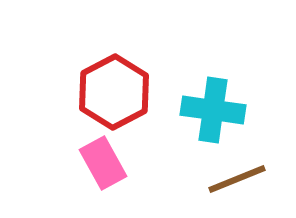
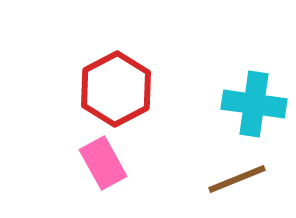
red hexagon: moved 2 px right, 3 px up
cyan cross: moved 41 px right, 6 px up
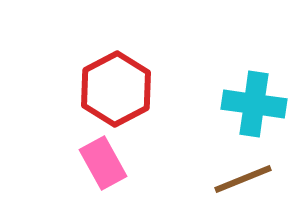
brown line: moved 6 px right
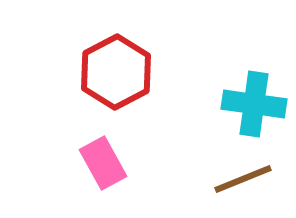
red hexagon: moved 17 px up
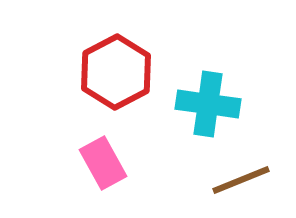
cyan cross: moved 46 px left
brown line: moved 2 px left, 1 px down
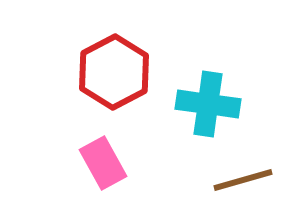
red hexagon: moved 2 px left
brown line: moved 2 px right; rotated 6 degrees clockwise
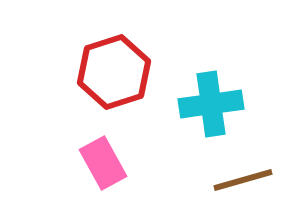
red hexagon: rotated 10 degrees clockwise
cyan cross: moved 3 px right; rotated 16 degrees counterclockwise
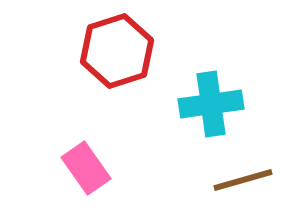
red hexagon: moved 3 px right, 21 px up
pink rectangle: moved 17 px left, 5 px down; rotated 6 degrees counterclockwise
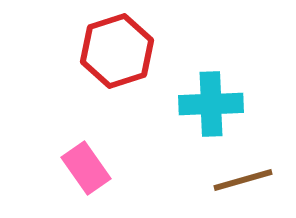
cyan cross: rotated 6 degrees clockwise
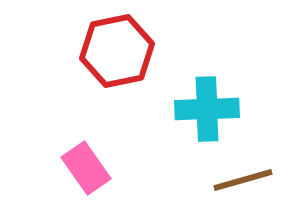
red hexagon: rotated 6 degrees clockwise
cyan cross: moved 4 px left, 5 px down
